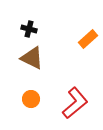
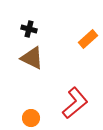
orange circle: moved 19 px down
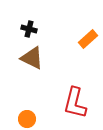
red L-shape: rotated 144 degrees clockwise
orange circle: moved 4 px left, 1 px down
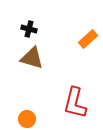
brown triangle: rotated 10 degrees counterclockwise
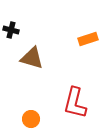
black cross: moved 18 px left, 1 px down
orange rectangle: rotated 24 degrees clockwise
orange circle: moved 4 px right
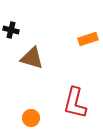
orange circle: moved 1 px up
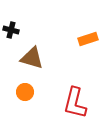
orange circle: moved 6 px left, 26 px up
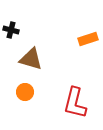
brown triangle: moved 1 px left, 1 px down
